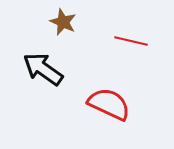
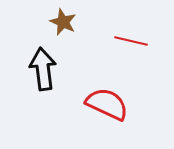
black arrow: rotated 48 degrees clockwise
red semicircle: moved 2 px left
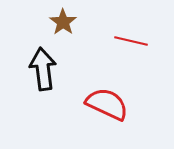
brown star: rotated 12 degrees clockwise
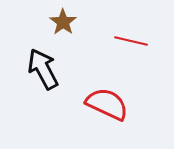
black arrow: rotated 21 degrees counterclockwise
